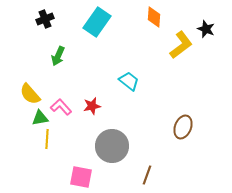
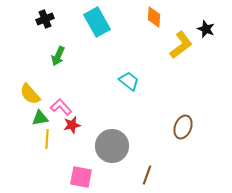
cyan rectangle: rotated 64 degrees counterclockwise
red star: moved 20 px left, 19 px down
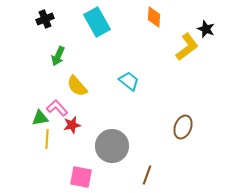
yellow L-shape: moved 6 px right, 2 px down
yellow semicircle: moved 47 px right, 8 px up
pink L-shape: moved 4 px left, 1 px down
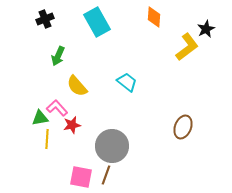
black star: rotated 24 degrees clockwise
cyan trapezoid: moved 2 px left, 1 px down
brown line: moved 41 px left
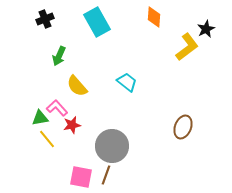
green arrow: moved 1 px right
yellow line: rotated 42 degrees counterclockwise
